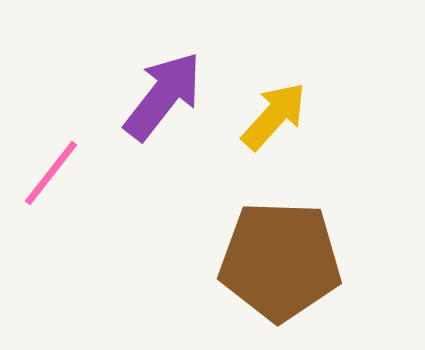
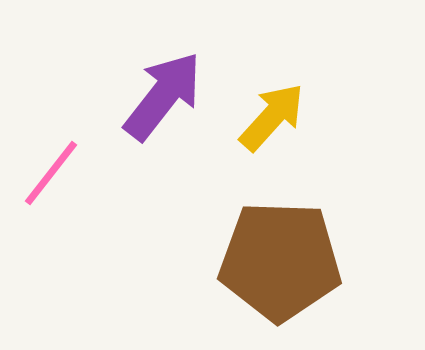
yellow arrow: moved 2 px left, 1 px down
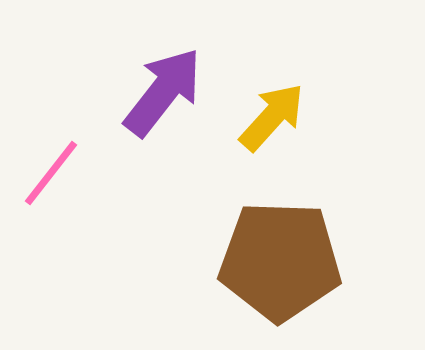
purple arrow: moved 4 px up
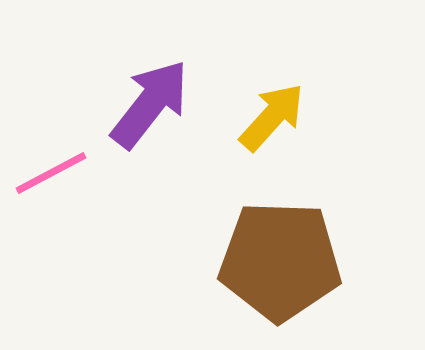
purple arrow: moved 13 px left, 12 px down
pink line: rotated 24 degrees clockwise
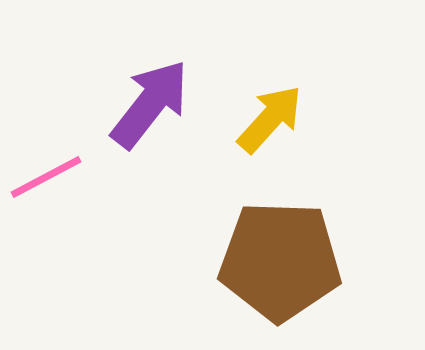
yellow arrow: moved 2 px left, 2 px down
pink line: moved 5 px left, 4 px down
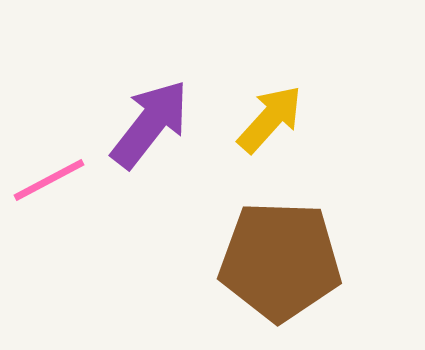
purple arrow: moved 20 px down
pink line: moved 3 px right, 3 px down
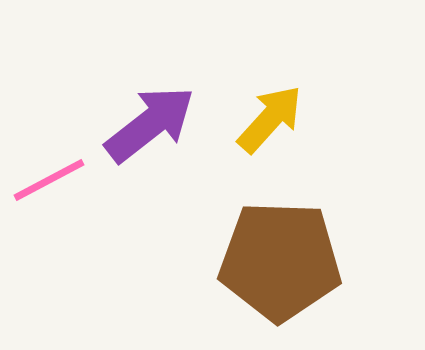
purple arrow: rotated 14 degrees clockwise
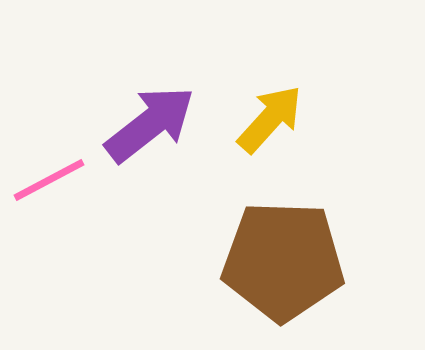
brown pentagon: moved 3 px right
